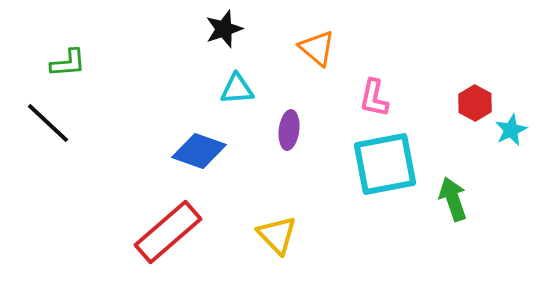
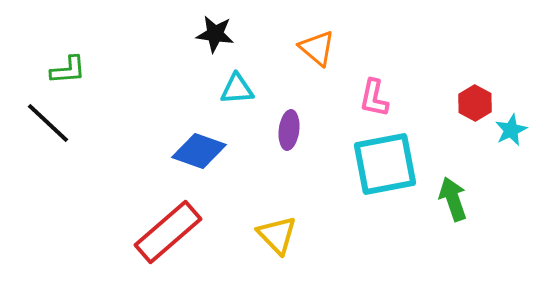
black star: moved 9 px left, 5 px down; rotated 27 degrees clockwise
green L-shape: moved 7 px down
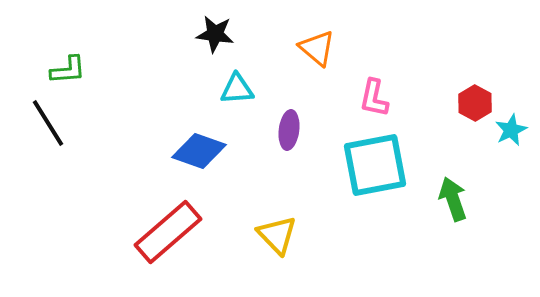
black line: rotated 15 degrees clockwise
cyan square: moved 10 px left, 1 px down
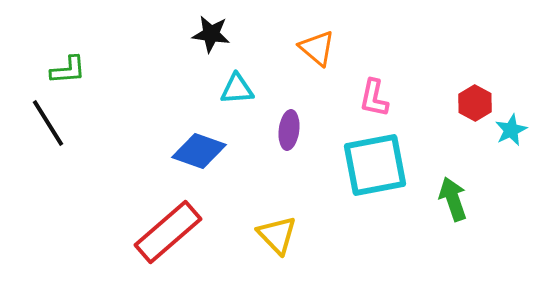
black star: moved 4 px left
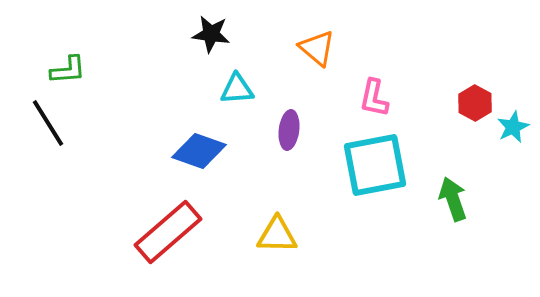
cyan star: moved 2 px right, 3 px up
yellow triangle: rotated 45 degrees counterclockwise
